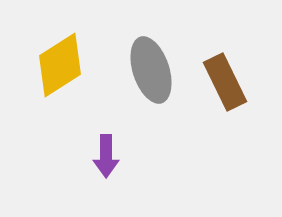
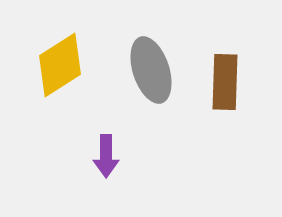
brown rectangle: rotated 28 degrees clockwise
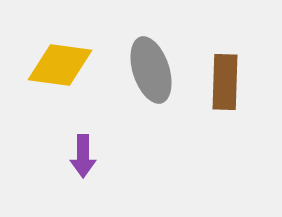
yellow diamond: rotated 40 degrees clockwise
purple arrow: moved 23 px left
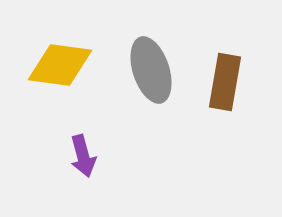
brown rectangle: rotated 8 degrees clockwise
purple arrow: rotated 15 degrees counterclockwise
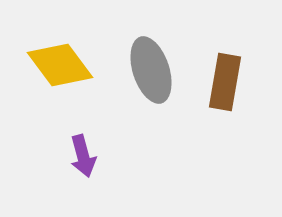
yellow diamond: rotated 46 degrees clockwise
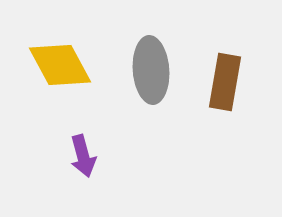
yellow diamond: rotated 8 degrees clockwise
gray ellipse: rotated 14 degrees clockwise
